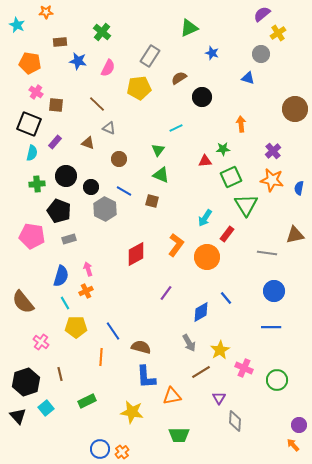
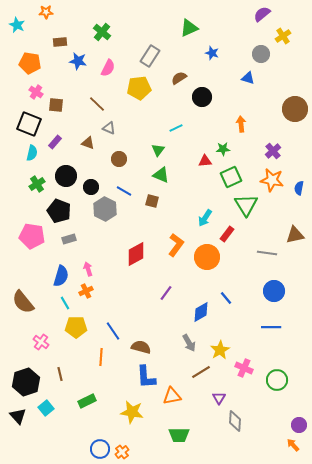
yellow cross at (278, 33): moved 5 px right, 3 px down
green cross at (37, 184): rotated 28 degrees counterclockwise
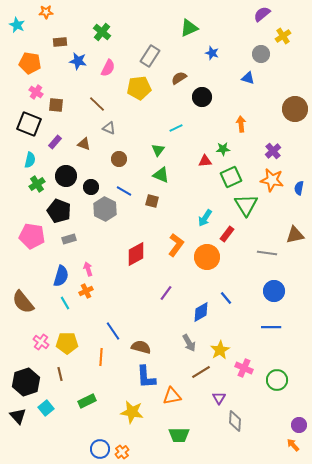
brown triangle at (88, 143): moved 4 px left, 1 px down
cyan semicircle at (32, 153): moved 2 px left, 7 px down
yellow pentagon at (76, 327): moved 9 px left, 16 px down
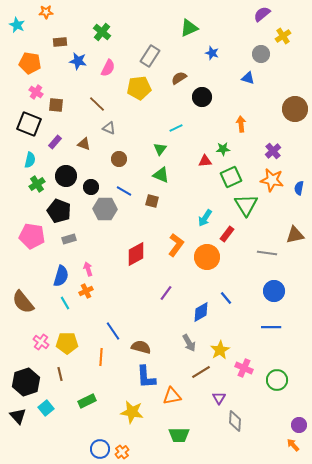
green triangle at (158, 150): moved 2 px right, 1 px up
gray hexagon at (105, 209): rotated 25 degrees counterclockwise
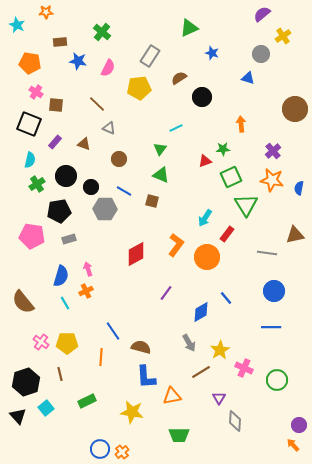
red triangle at (205, 161): rotated 16 degrees counterclockwise
black pentagon at (59, 211): rotated 30 degrees counterclockwise
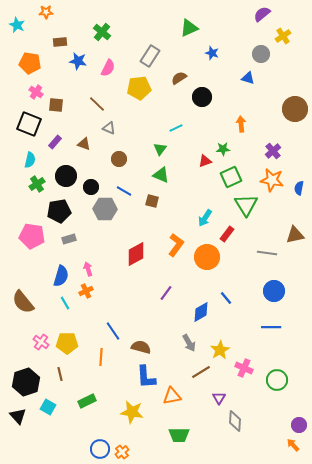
cyan square at (46, 408): moved 2 px right, 1 px up; rotated 21 degrees counterclockwise
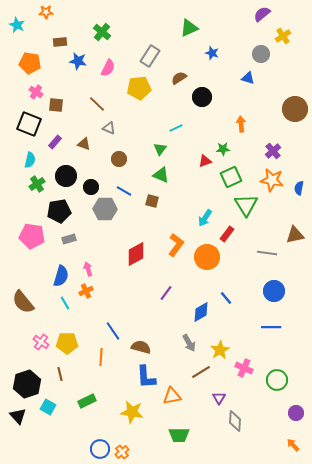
black hexagon at (26, 382): moved 1 px right, 2 px down
purple circle at (299, 425): moved 3 px left, 12 px up
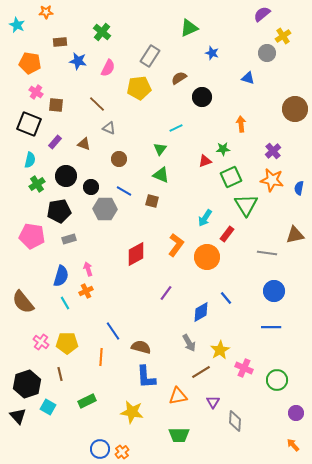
gray circle at (261, 54): moved 6 px right, 1 px up
orange triangle at (172, 396): moved 6 px right
purple triangle at (219, 398): moved 6 px left, 4 px down
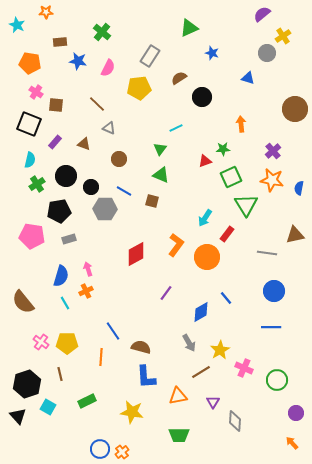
orange arrow at (293, 445): moved 1 px left, 2 px up
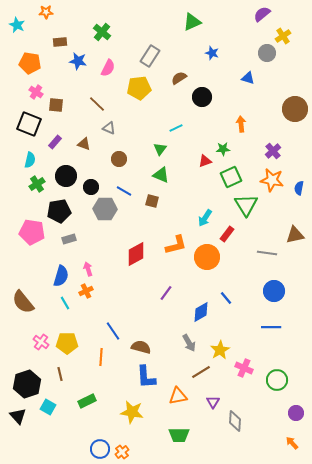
green triangle at (189, 28): moved 3 px right, 6 px up
pink pentagon at (32, 236): moved 4 px up
orange L-shape at (176, 245): rotated 40 degrees clockwise
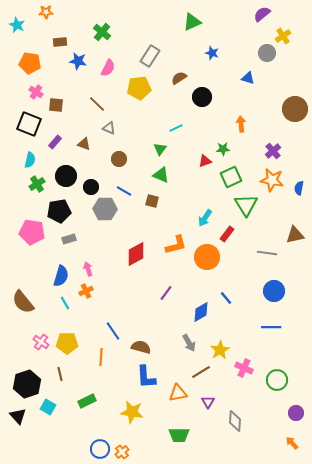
orange triangle at (178, 396): moved 3 px up
purple triangle at (213, 402): moved 5 px left
